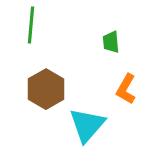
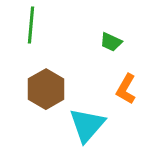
green trapezoid: rotated 60 degrees counterclockwise
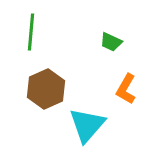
green line: moved 7 px down
brown hexagon: rotated 6 degrees clockwise
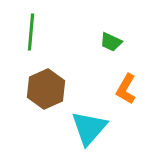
cyan triangle: moved 2 px right, 3 px down
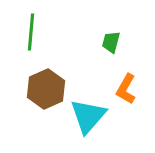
green trapezoid: rotated 80 degrees clockwise
cyan triangle: moved 1 px left, 12 px up
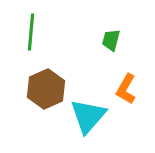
green trapezoid: moved 2 px up
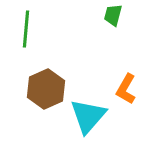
green line: moved 5 px left, 3 px up
green trapezoid: moved 2 px right, 25 px up
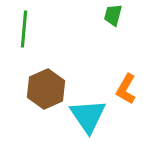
green line: moved 2 px left
cyan triangle: rotated 15 degrees counterclockwise
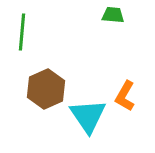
green trapezoid: rotated 80 degrees clockwise
green line: moved 2 px left, 3 px down
orange L-shape: moved 1 px left, 7 px down
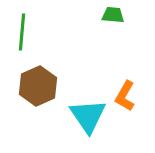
brown hexagon: moved 8 px left, 3 px up
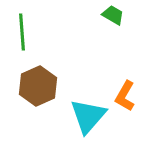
green trapezoid: rotated 25 degrees clockwise
green line: rotated 9 degrees counterclockwise
cyan triangle: rotated 15 degrees clockwise
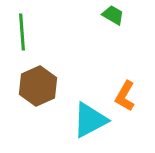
cyan triangle: moved 2 px right, 4 px down; rotated 21 degrees clockwise
